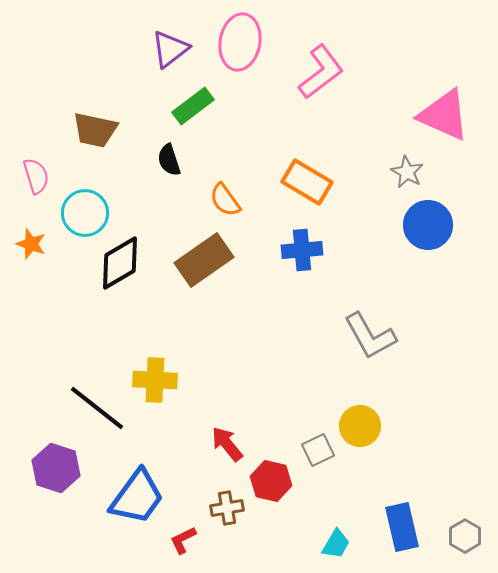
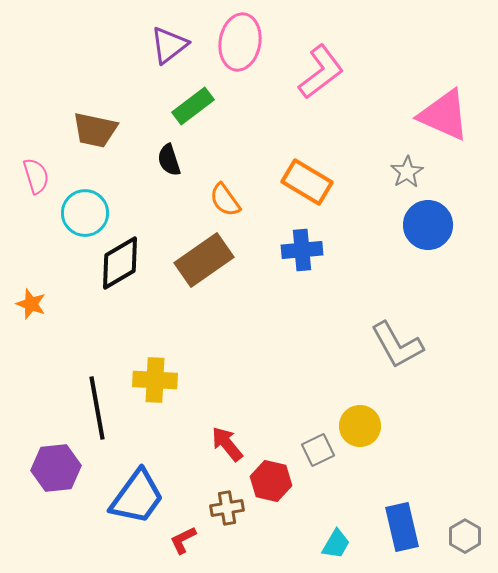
purple triangle: moved 1 px left, 4 px up
gray star: rotated 12 degrees clockwise
orange star: moved 60 px down
gray L-shape: moved 27 px right, 9 px down
black line: rotated 42 degrees clockwise
purple hexagon: rotated 24 degrees counterclockwise
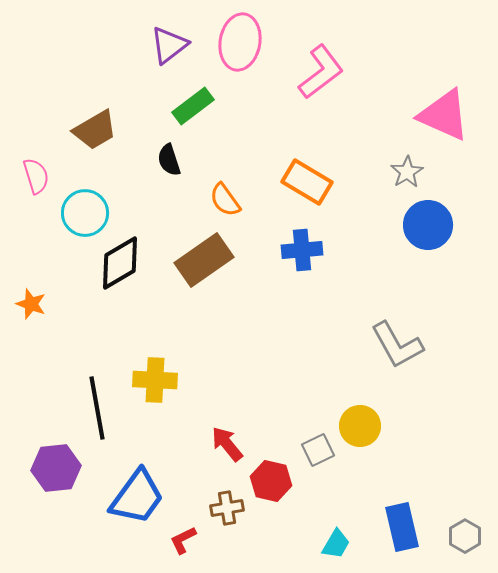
brown trapezoid: rotated 42 degrees counterclockwise
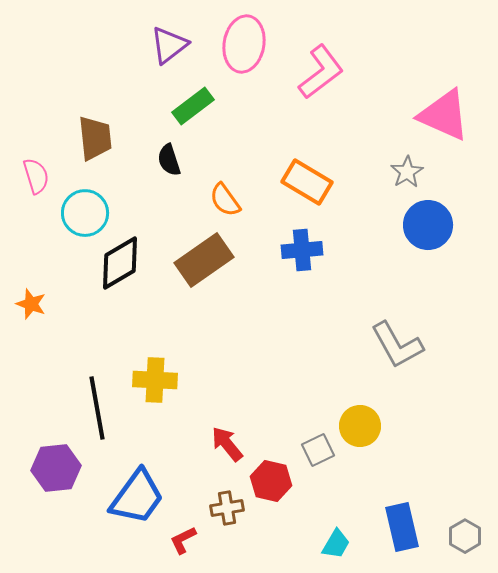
pink ellipse: moved 4 px right, 2 px down
brown trapezoid: moved 8 px down; rotated 66 degrees counterclockwise
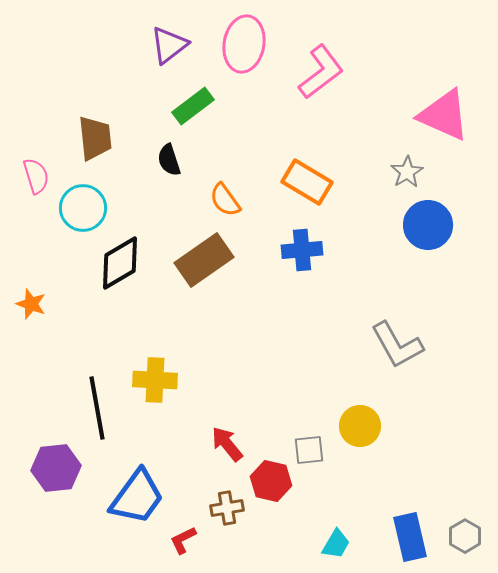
cyan circle: moved 2 px left, 5 px up
gray square: moved 9 px left; rotated 20 degrees clockwise
blue rectangle: moved 8 px right, 10 px down
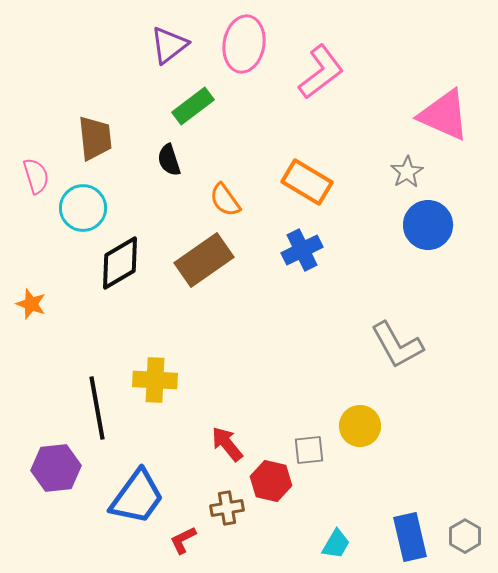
blue cross: rotated 21 degrees counterclockwise
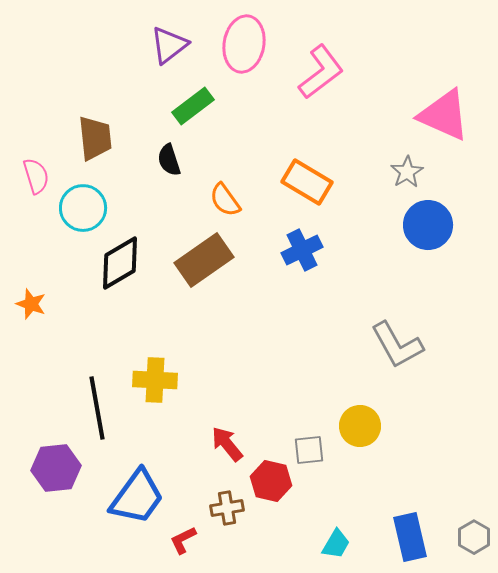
gray hexagon: moved 9 px right, 1 px down
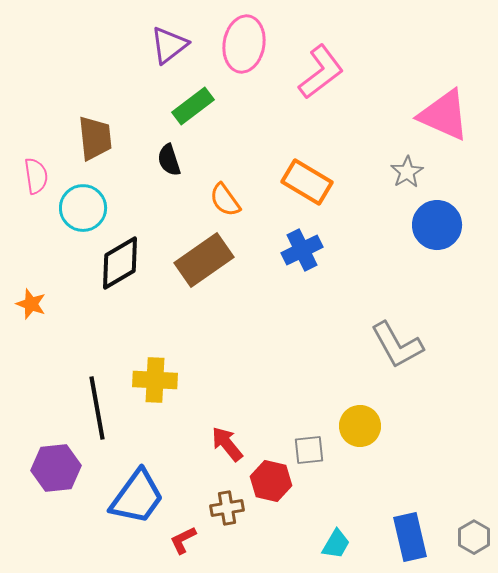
pink semicircle: rotated 9 degrees clockwise
blue circle: moved 9 px right
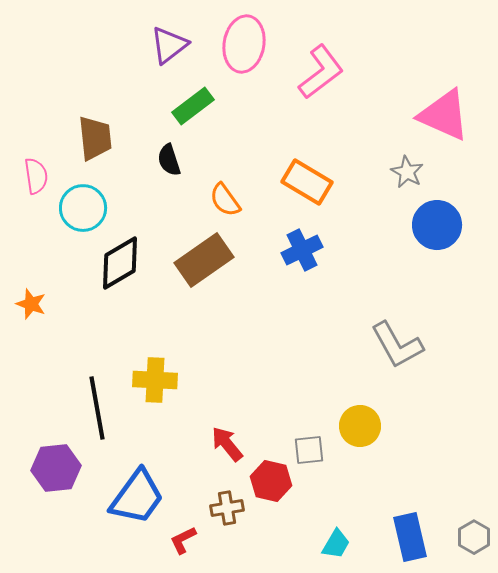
gray star: rotated 12 degrees counterclockwise
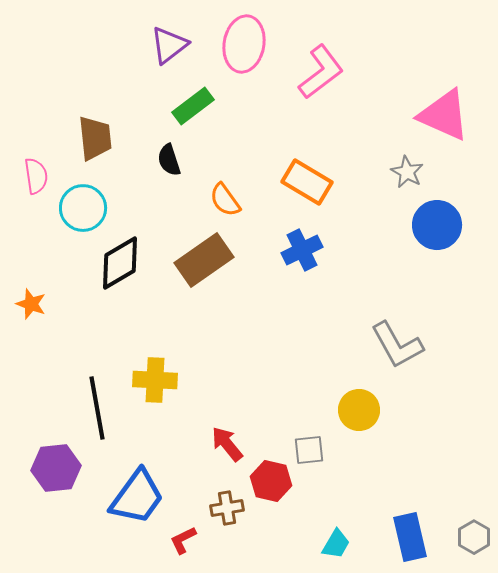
yellow circle: moved 1 px left, 16 px up
